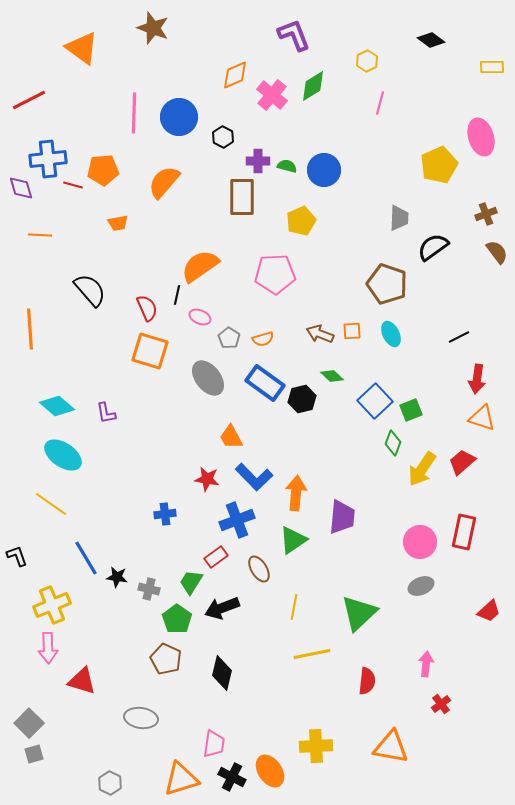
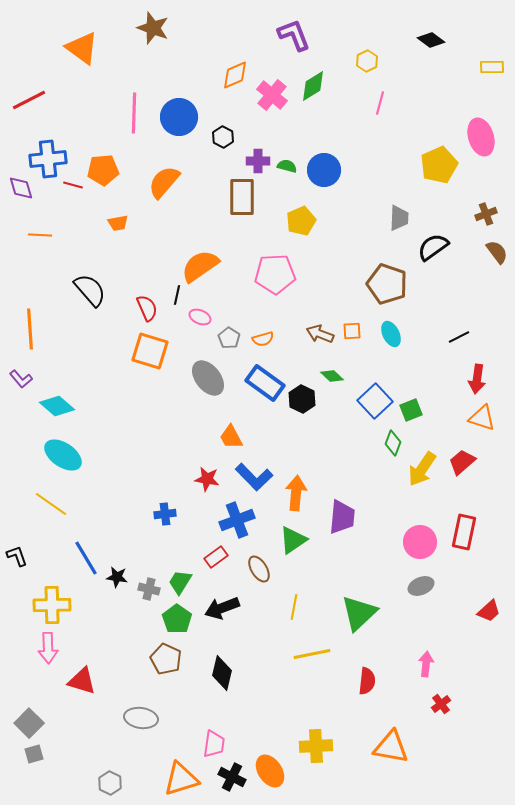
black hexagon at (302, 399): rotated 20 degrees counterclockwise
purple L-shape at (106, 413): moved 85 px left, 34 px up; rotated 30 degrees counterclockwise
green trapezoid at (191, 582): moved 11 px left
yellow cross at (52, 605): rotated 21 degrees clockwise
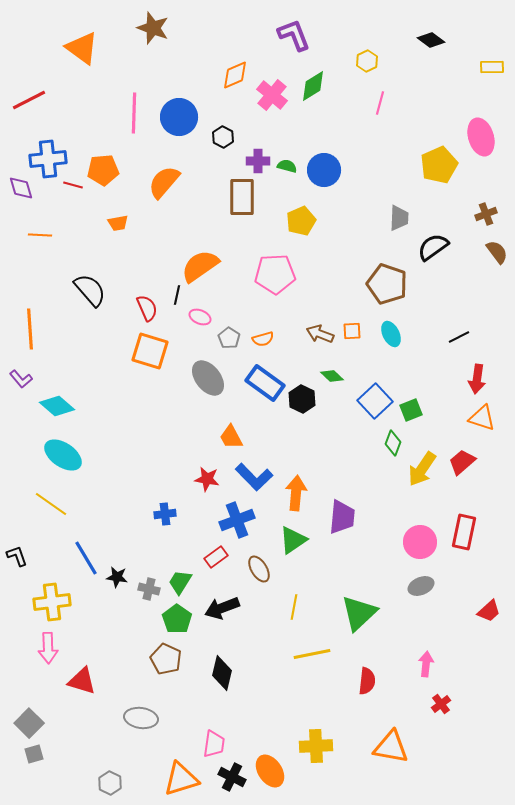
yellow cross at (52, 605): moved 3 px up; rotated 6 degrees counterclockwise
